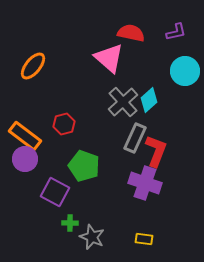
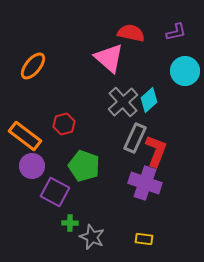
purple circle: moved 7 px right, 7 px down
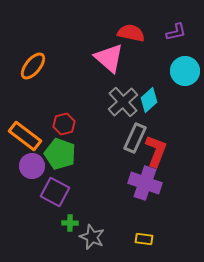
green pentagon: moved 24 px left, 12 px up
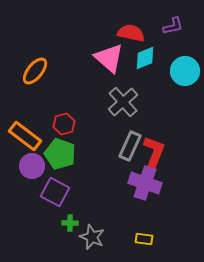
purple L-shape: moved 3 px left, 6 px up
orange ellipse: moved 2 px right, 5 px down
cyan diamond: moved 4 px left, 42 px up; rotated 20 degrees clockwise
gray rectangle: moved 5 px left, 8 px down
red L-shape: moved 2 px left, 1 px down
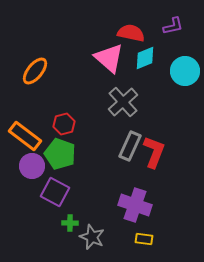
purple cross: moved 10 px left, 22 px down
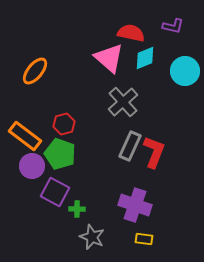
purple L-shape: rotated 25 degrees clockwise
green cross: moved 7 px right, 14 px up
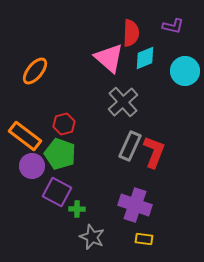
red semicircle: rotated 80 degrees clockwise
purple square: moved 2 px right
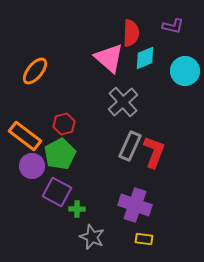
green pentagon: rotated 24 degrees clockwise
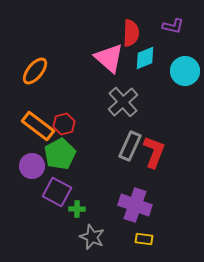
orange rectangle: moved 13 px right, 10 px up
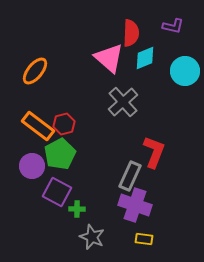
gray rectangle: moved 30 px down
